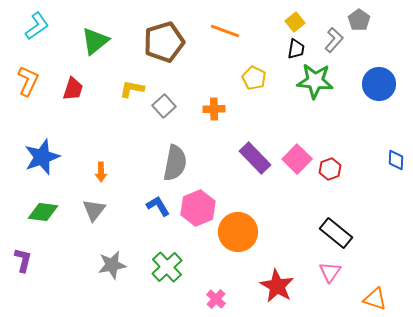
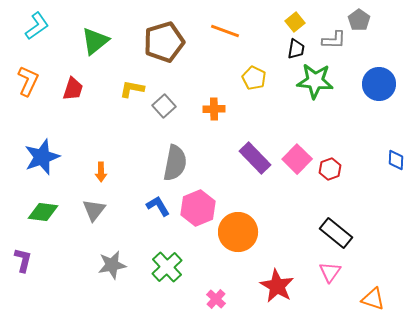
gray L-shape: rotated 50 degrees clockwise
orange triangle: moved 2 px left
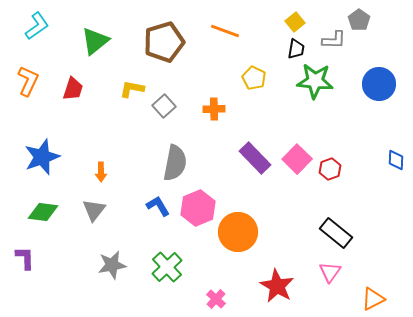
purple L-shape: moved 2 px right, 2 px up; rotated 15 degrees counterclockwise
orange triangle: rotated 45 degrees counterclockwise
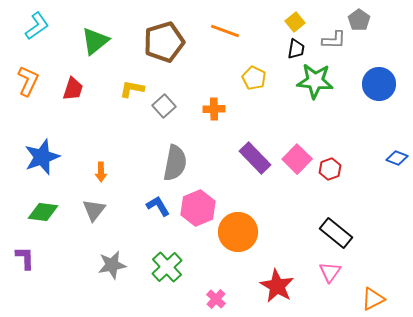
blue diamond: moved 1 px right, 2 px up; rotated 70 degrees counterclockwise
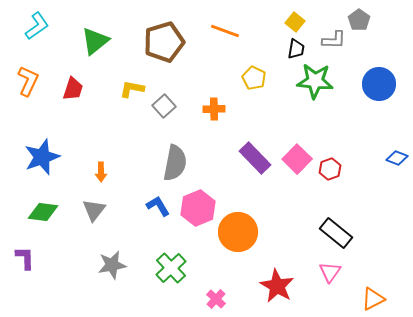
yellow square: rotated 12 degrees counterclockwise
green cross: moved 4 px right, 1 px down
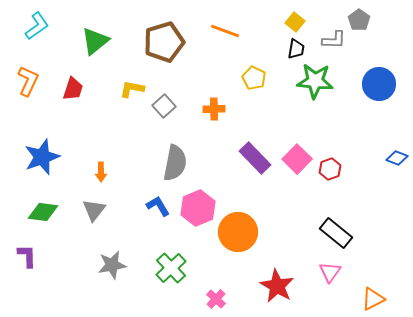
purple L-shape: moved 2 px right, 2 px up
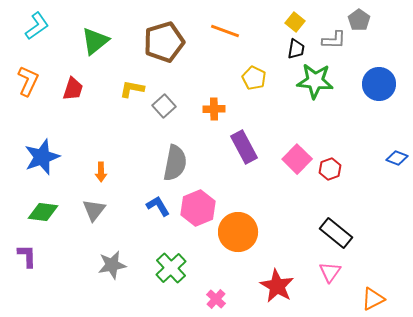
purple rectangle: moved 11 px left, 11 px up; rotated 16 degrees clockwise
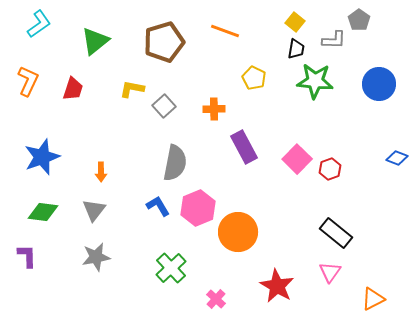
cyan L-shape: moved 2 px right, 2 px up
gray star: moved 16 px left, 8 px up
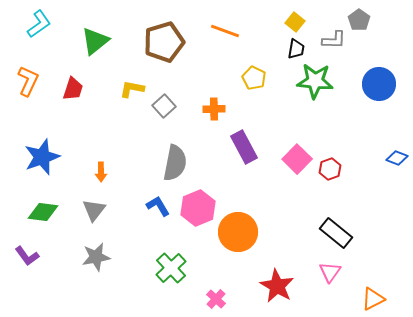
purple L-shape: rotated 145 degrees clockwise
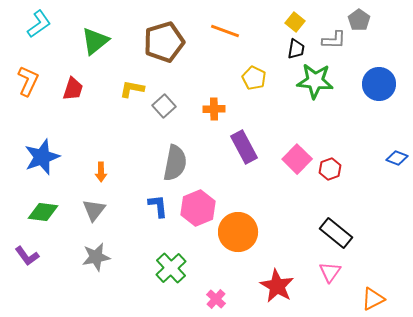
blue L-shape: rotated 25 degrees clockwise
